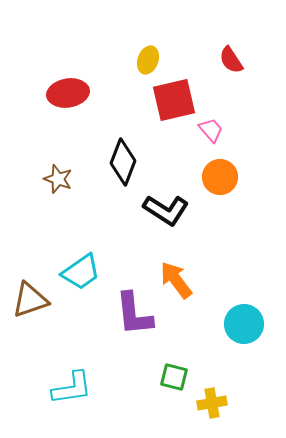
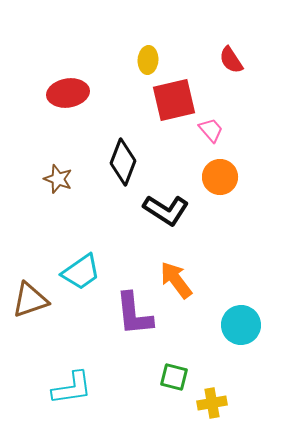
yellow ellipse: rotated 16 degrees counterclockwise
cyan circle: moved 3 px left, 1 px down
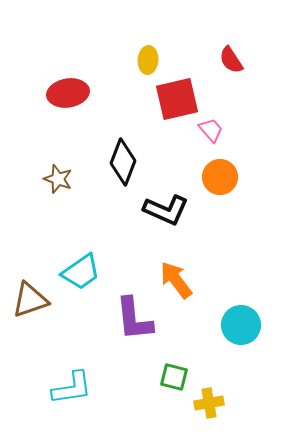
red square: moved 3 px right, 1 px up
black L-shape: rotated 9 degrees counterclockwise
purple L-shape: moved 5 px down
yellow cross: moved 3 px left
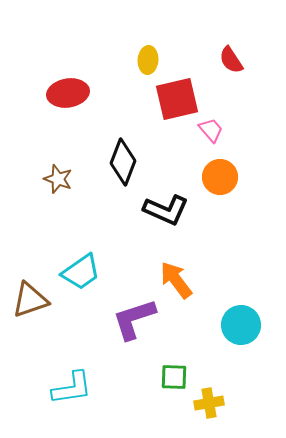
purple L-shape: rotated 78 degrees clockwise
green square: rotated 12 degrees counterclockwise
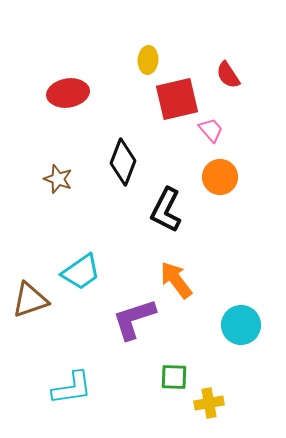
red semicircle: moved 3 px left, 15 px down
black L-shape: rotated 93 degrees clockwise
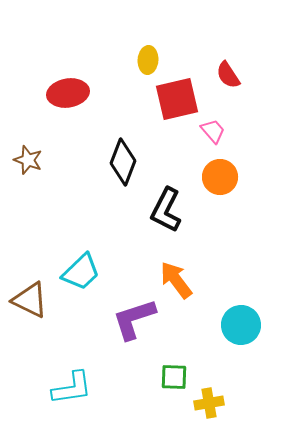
pink trapezoid: moved 2 px right, 1 px down
brown star: moved 30 px left, 19 px up
cyan trapezoid: rotated 9 degrees counterclockwise
brown triangle: rotated 45 degrees clockwise
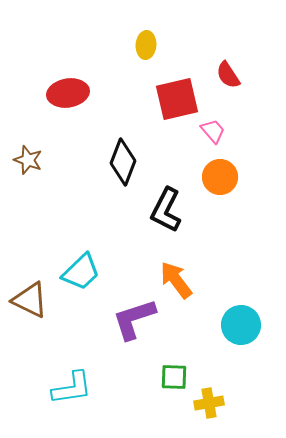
yellow ellipse: moved 2 px left, 15 px up
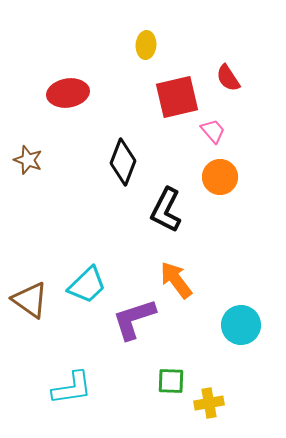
red semicircle: moved 3 px down
red square: moved 2 px up
cyan trapezoid: moved 6 px right, 13 px down
brown triangle: rotated 9 degrees clockwise
green square: moved 3 px left, 4 px down
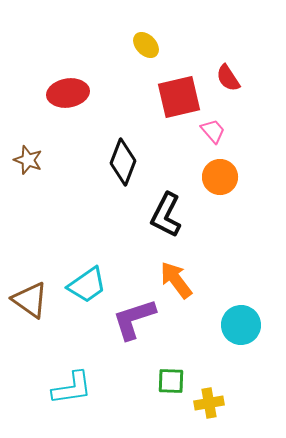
yellow ellipse: rotated 48 degrees counterclockwise
red square: moved 2 px right
black L-shape: moved 5 px down
cyan trapezoid: rotated 9 degrees clockwise
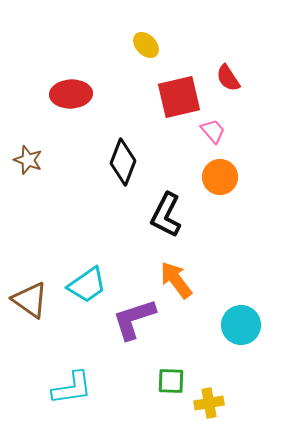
red ellipse: moved 3 px right, 1 px down; rotated 6 degrees clockwise
